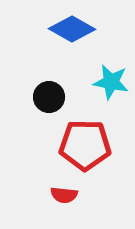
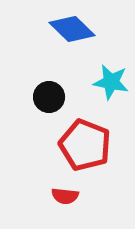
blue diamond: rotated 15 degrees clockwise
red pentagon: rotated 21 degrees clockwise
red semicircle: moved 1 px right, 1 px down
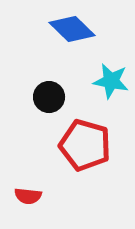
cyan star: moved 1 px up
red pentagon: rotated 6 degrees counterclockwise
red semicircle: moved 37 px left
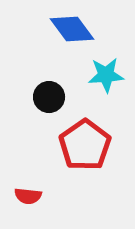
blue diamond: rotated 9 degrees clockwise
cyan star: moved 5 px left, 6 px up; rotated 15 degrees counterclockwise
red pentagon: rotated 21 degrees clockwise
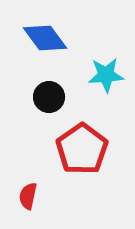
blue diamond: moved 27 px left, 9 px down
red pentagon: moved 3 px left, 4 px down
red semicircle: rotated 96 degrees clockwise
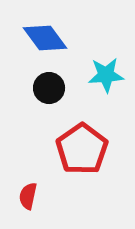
black circle: moved 9 px up
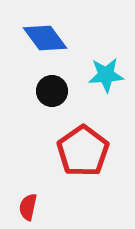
black circle: moved 3 px right, 3 px down
red pentagon: moved 1 px right, 2 px down
red semicircle: moved 11 px down
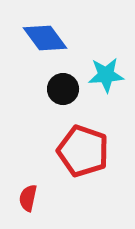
black circle: moved 11 px right, 2 px up
red pentagon: rotated 18 degrees counterclockwise
red semicircle: moved 9 px up
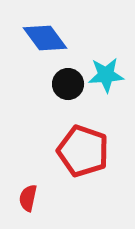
black circle: moved 5 px right, 5 px up
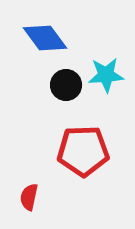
black circle: moved 2 px left, 1 px down
red pentagon: rotated 21 degrees counterclockwise
red semicircle: moved 1 px right, 1 px up
